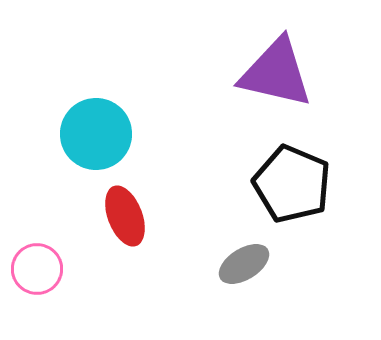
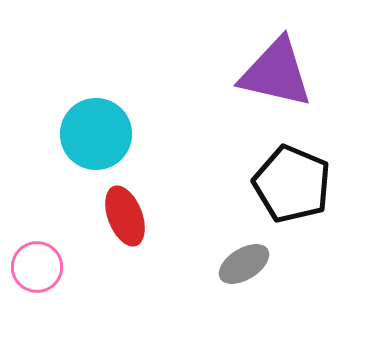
pink circle: moved 2 px up
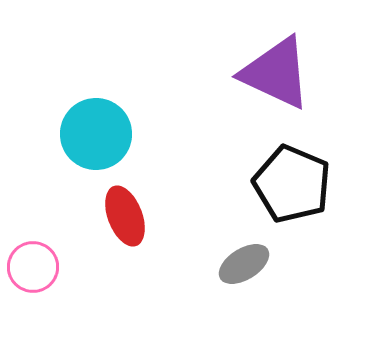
purple triangle: rotated 12 degrees clockwise
pink circle: moved 4 px left
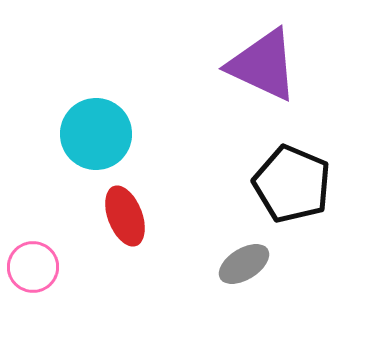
purple triangle: moved 13 px left, 8 px up
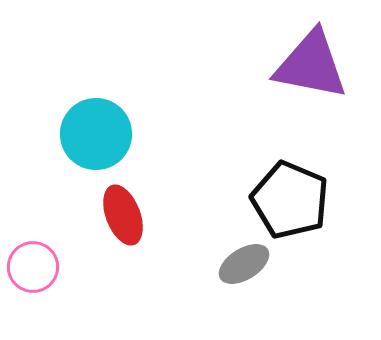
purple triangle: moved 48 px right; rotated 14 degrees counterclockwise
black pentagon: moved 2 px left, 16 px down
red ellipse: moved 2 px left, 1 px up
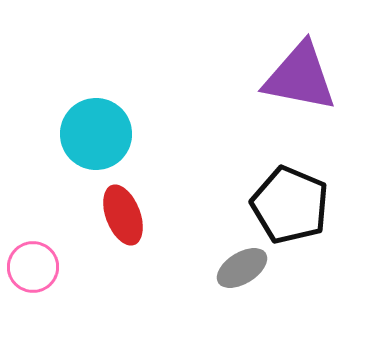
purple triangle: moved 11 px left, 12 px down
black pentagon: moved 5 px down
gray ellipse: moved 2 px left, 4 px down
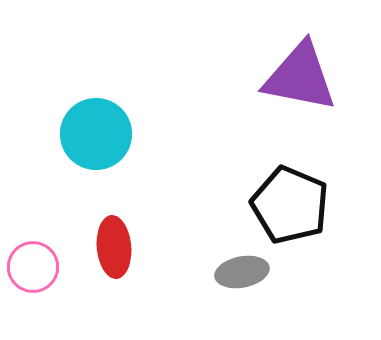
red ellipse: moved 9 px left, 32 px down; rotated 16 degrees clockwise
gray ellipse: moved 4 px down; rotated 21 degrees clockwise
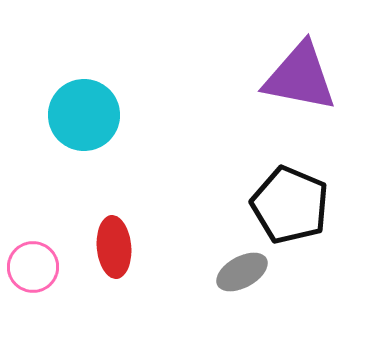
cyan circle: moved 12 px left, 19 px up
gray ellipse: rotated 18 degrees counterclockwise
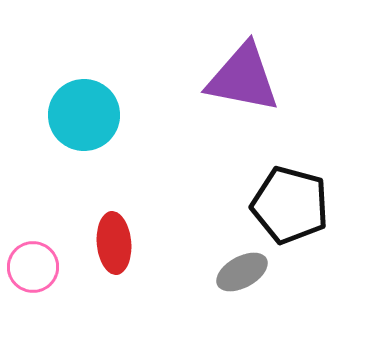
purple triangle: moved 57 px left, 1 px down
black pentagon: rotated 8 degrees counterclockwise
red ellipse: moved 4 px up
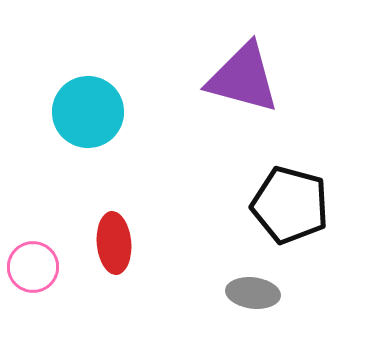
purple triangle: rotated 4 degrees clockwise
cyan circle: moved 4 px right, 3 px up
gray ellipse: moved 11 px right, 21 px down; rotated 36 degrees clockwise
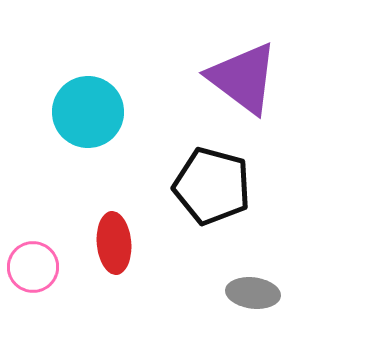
purple triangle: rotated 22 degrees clockwise
black pentagon: moved 78 px left, 19 px up
